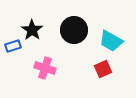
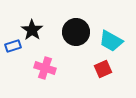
black circle: moved 2 px right, 2 px down
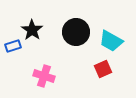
pink cross: moved 1 px left, 8 px down
